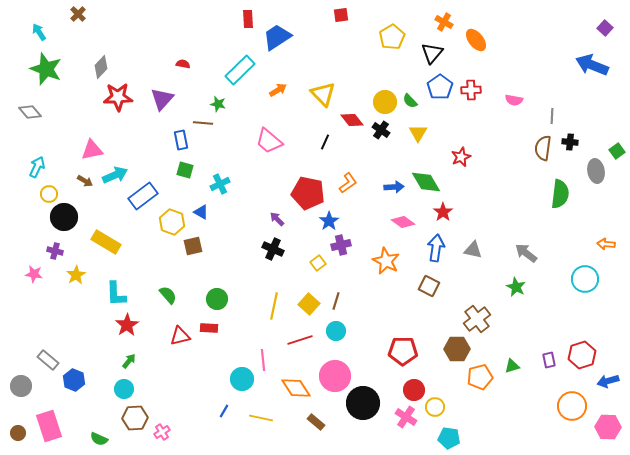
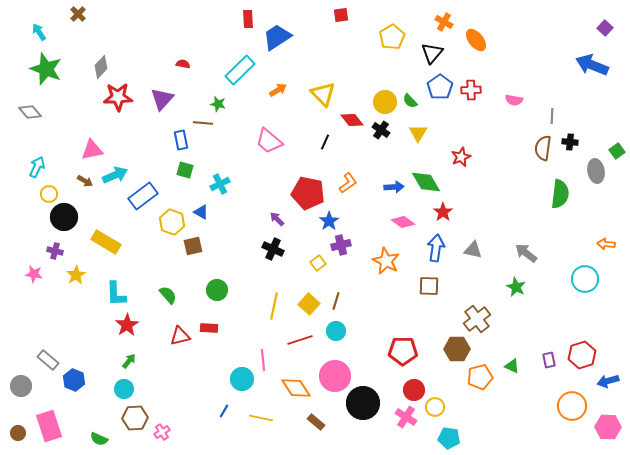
brown square at (429, 286): rotated 25 degrees counterclockwise
green circle at (217, 299): moved 9 px up
green triangle at (512, 366): rotated 42 degrees clockwise
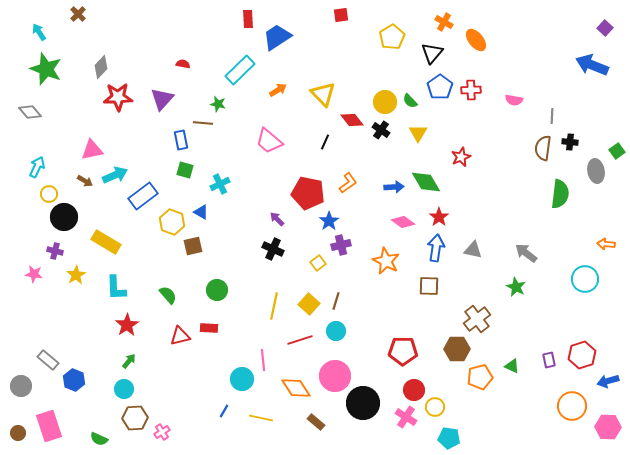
red star at (443, 212): moved 4 px left, 5 px down
cyan L-shape at (116, 294): moved 6 px up
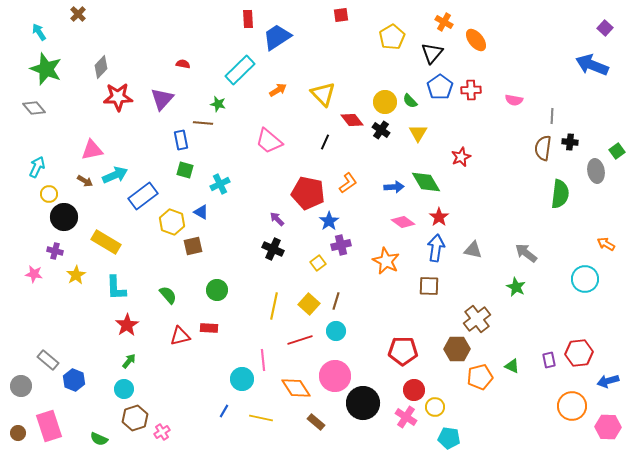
gray diamond at (30, 112): moved 4 px right, 4 px up
orange arrow at (606, 244): rotated 24 degrees clockwise
red hexagon at (582, 355): moved 3 px left, 2 px up; rotated 12 degrees clockwise
brown hexagon at (135, 418): rotated 15 degrees counterclockwise
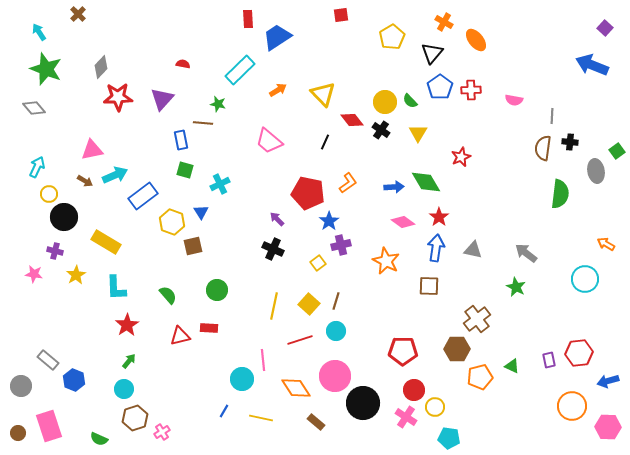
blue triangle at (201, 212): rotated 28 degrees clockwise
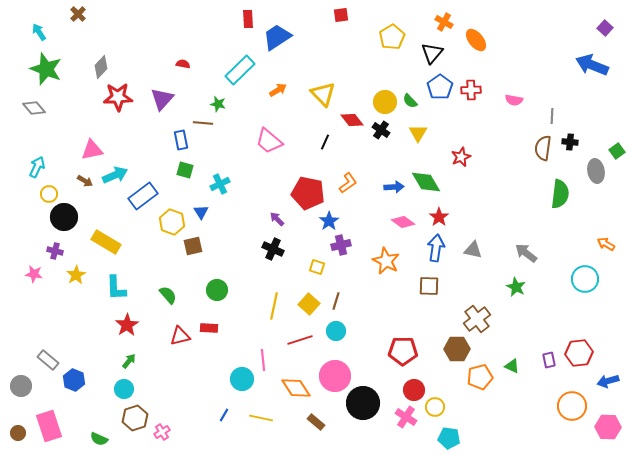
yellow square at (318, 263): moved 1 px left, 4 px down; rotated 35 degrees counterclockwise
blue line at (224, 411): moved 4 px down
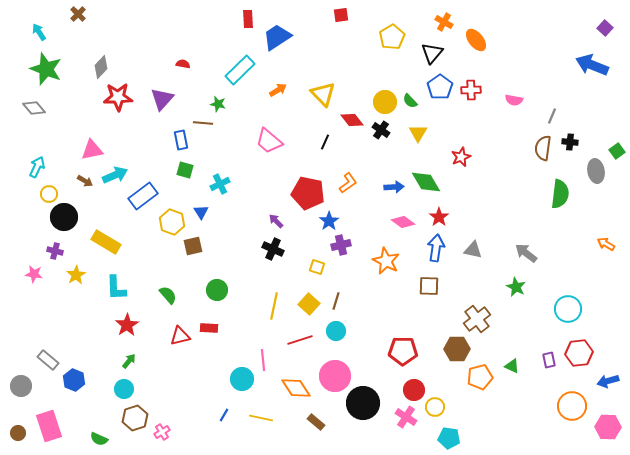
gray line at (552, 116): rotated 21 degrees clockwise
purple arrow at (277, 219): moved 1 px left, 2 px down
cyan circle at (585, 279): moved 17 px left, 30 px down
